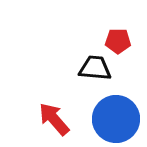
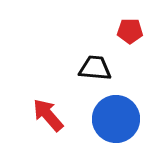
red pentagon: moved 12 px right, 10 px up
red arrow: moved 6 px left, 4 px up
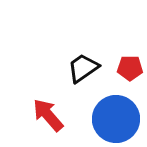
red pentagon: moved 37 px down
black trapezoid: moved 12 px left; rotated 40 degrees counterclockwise
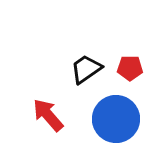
black trapezoid: moved 3 px right, 1 px down
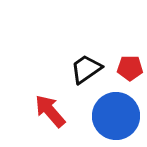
red arrow: moved 2 px right, 4 px up
blue circle: moved 3 px up
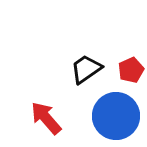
red pentagon: moved 1 px right, 2 px down; rotated 25 degrees counterclockwise
red arrow: moved 4 px left, 7 px down
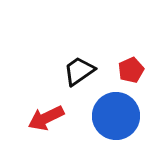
black trapezoid: moved 7 px left, 2 px down
red arrow: rotated 75 degrees counterclockwise
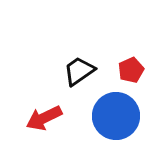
red arrow: moved 2 px left
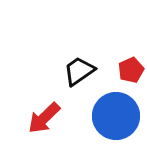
red arrow: rotated 18 degrees counterclockwise
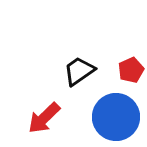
blue circle: moved 1 px down
